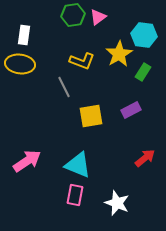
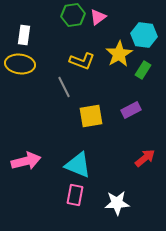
green rectangle: moved 2 px up
pink arrow: moved 1 px left; rotated 20 degrees clockwise
white star: rotated 25 degrees counterclockwise
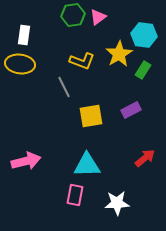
cyan triangle: moved 9 px right; rotated 24 degrees counterclockwise
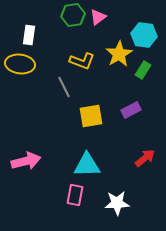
white rectangle: moved 5 px right
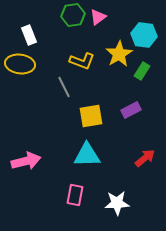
white rectangle: rotated 30 degrees counterclockwise
green rectangle: moved 1 px left, 1 px down
cyan triangle: moved 10 px up
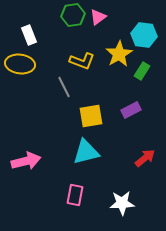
cyan triangle: moved 1 px left, 3 px up; rotated 12 degrees counterclockwise
white star: moved 5 px right
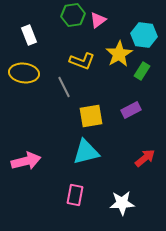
pink triangle: moved 3 px down
yellow ellipse: moved 4 px right, 9 px down
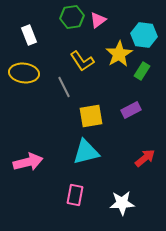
green hexagon: moved 1 px left, 2 px down
yellow L-shape: rotated 35 degrees clockwise
pink arrow: moved 2 px right, 1 px down
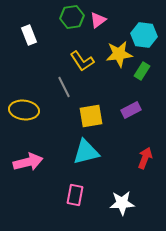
yellow star: rotated 24 degrees clockwise
yellow ellipse: moved 37 px down
red arrow: rotated 30 degrees counterclockwise
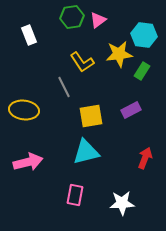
yellow L-shape: moved 1 px down
